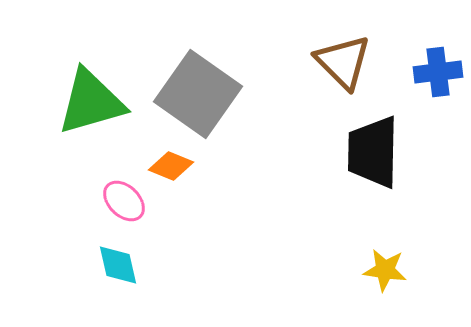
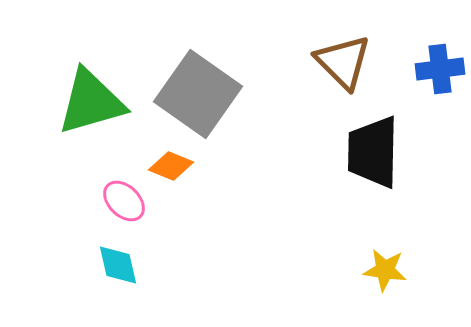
blue cross: moved 2 px right, 3 px up
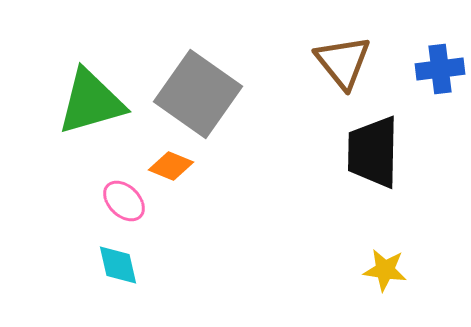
brown triangle: rotated 6 degrees clockwise
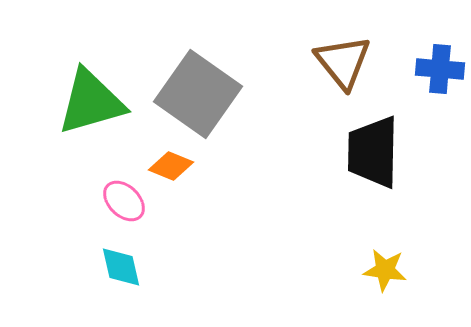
blue cross: rotated 12 degrees clockwise
cyan diamond: moved 3 px right, 2 px down
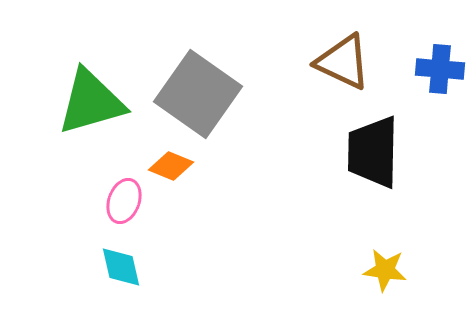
brown triangle: rotated 26 degrees counterclockwise
pink ellipse: rotated 66 degrees clockwise
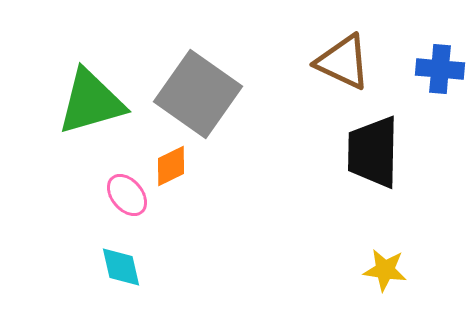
orange diamond: rotated 48 degrees counterclockwise
pink ellipse: moved 3 px right, 6 px up; rotated 60 degrees counterclockwise
